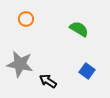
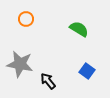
black arrow: rotated 18 degrees clockwise
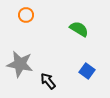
orange circle: moved 4 px up
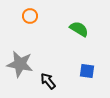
orange circle: moved 4 px right, 1 px down
blue square: rotated 28 degrees counterclockwise
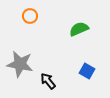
green semicircle: rotated 54 degrees counterclockwise
blue square: rotated 21 degrees clockwise
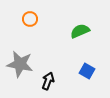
orange circle: moved 3 px down
green semicircle: moved 1 px right, 2 px down
black arrow: rotated 60 degrees clockwise
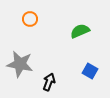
blue square: moved 3 px right
black arrow: moved 1 px right, 1 px down
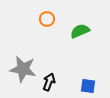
orange circle: moved 17 px right
gray star: moved 3 px right, 5 px down
blue square: moved 2 px left, 15 px down; rotated 21 degrees counterclockwise
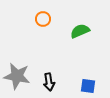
orange circle: moved 4 px left
gray star: moved 6 px left, 7 px down
black arrow: rotated 150 degrees clockwise
